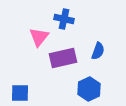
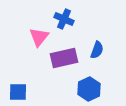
blue cross: rotated 12 degrees clockwise
blue semicircle: moved 1 px left, 1 px up
purple rectangle: moved 1 px right
blue square: moved 2 px left, 1 px up
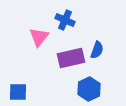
blue cross: moved 1 px right, 1 px down
purple rectangle: moved 7 px right
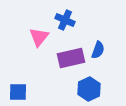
blue semicircle: moved 1 px right
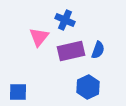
purple rectangle: moved 7 px up
blue hexagon: moved 1 px left, 2 px up
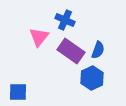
purple rectangle: rotated 48 degrees clockwise
blue hexagon: moved 4 px right, 9 px up
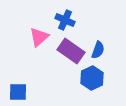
pink triangle: rotated 10 degrees clockwise
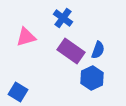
blue cross: moved 2 px left, 2 px up; rotated 12 degrees clockwise
pink triangle: moved 13 px left; rotated 25 degrees clockwise
blue square: rotated 30 degrees clockwise
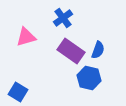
blue cross: rotated 18 degrees clockwise
blue hexagon: moved 3 px left; rotated 20 degrees counterclockwise
